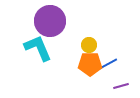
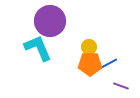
yellow circle: moved 2 px down
purple line: rotated 35 degrees clockwise
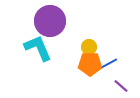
purple line: rotated 21 degrees clockwise
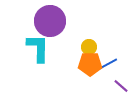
cyan L-shape: rotated 24 degrees clockwise
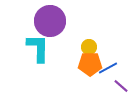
blue line: moved 4 px down
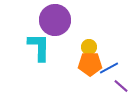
purple circle: moved 5 px right, 1 px up
cyan L-shape: moved 1 px right, 1 px up
blue line: moved 1 px right
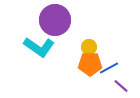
cyan L-shape: rotated 124 degrees clockwise
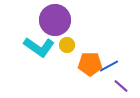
yellow circle: moved 22 px left, 2 px up
blue line: moved 2 px up
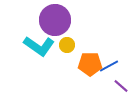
cyan L-shape: moved 1 px up
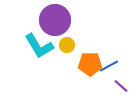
cyan L-shape: rotated 24 degrees clockwise
